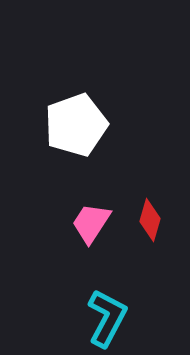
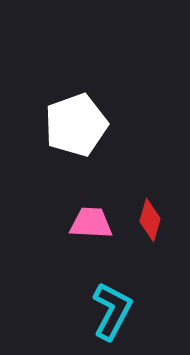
pink trapezoid: rotated 60 degrees clockwise
cyan L-shape: moved 5 px right, 7 px up
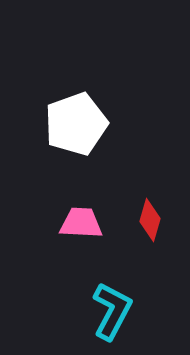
white pentagon: moved 1 px up
pink trapezoid: moved 10 px left
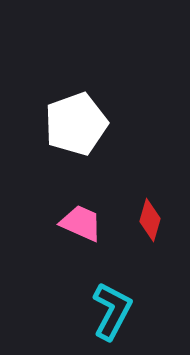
pink trapezoid: rotated 21 degrees clockwise
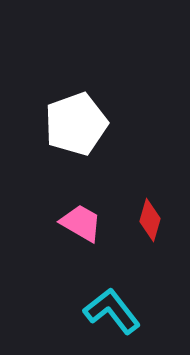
pink trapezoid: rotated 6 degrees clockwise
cyan L-shape: rotated 66 degrees counterclockwise
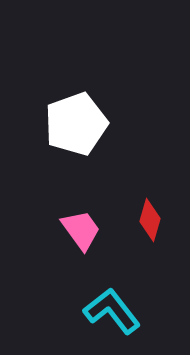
pink trapezoid: moved 7 px down; rotated 24 degrees clockwise
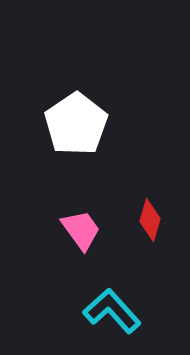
white pentagon: rotated 14 degrees counterclockwise
cyan L-shape: rotated 4 degrees counterclockwise
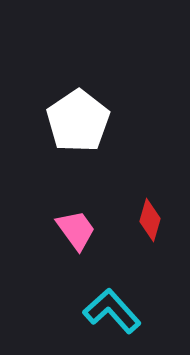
white pentagon: moved 2 px right, 3 px up
pink trapezoid: moved 5 px left
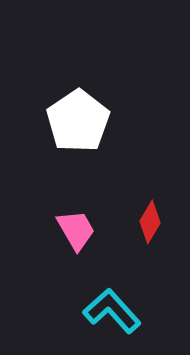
red diamond: moved 2 px down; rotated 15 degrees clockwise
pink trapezoid: rotated 6 degrees clockwise
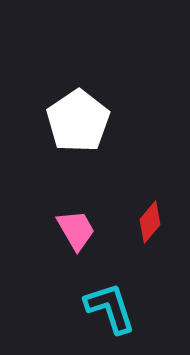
red diamond: rotated 9 degrees clockwise
cyan L-shape: moved 2 px left, 3 px up; rotated 24 degrees clockwise
